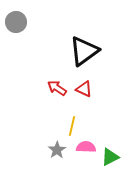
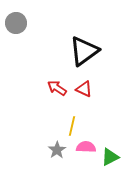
gray circle: moved 1 px down
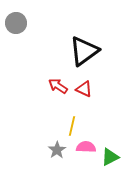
red arrow: moved 1 px right, 2 px up
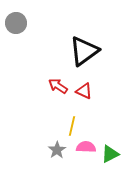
red triangle: moved 2 px down
green triangle: moved 3 px up
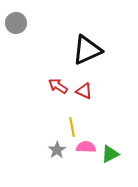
black triangle: moved 3 px right, 1 px up; rotated 12 degrees clockwise
yellow line: moved 1 px down; rotated 24 degrees counterclockwise
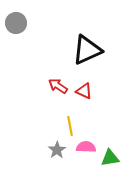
yellow line: moved 2 px left, 1 px up
green triangle: moved 4 px down; rotated 18 degrees clockwise
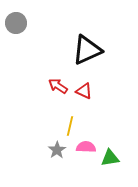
yellow line: rotated 24 degrees clockwise
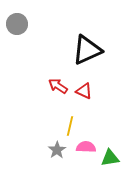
gray circle: moved 1 px right, 1 px down
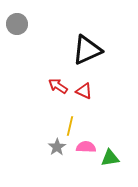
gray star: moved 3 px up
